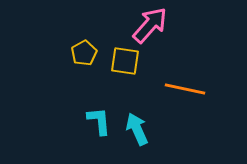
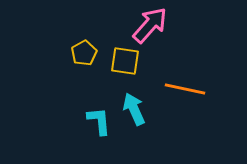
cyan arrow: moved 3 px left, 20 px up
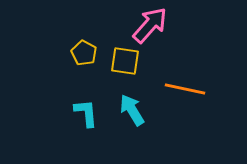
yellow pentagon: rotated 15 degrees counterclockwise
cyan arrow: moved 2 px left, 1 px down; rotated 8 degrees counterclockwise
cyan L-shape: moved 13 px left, 8 px up
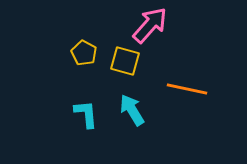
yellow square: rotated 8 degrees clockwise
orange line: moved 2 px right
cyan L-shape: moved 1 px down
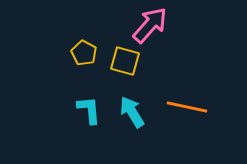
orange line: moved 18 px down
cyan arrow: moved 2 px down
cyan L-shape: moved 3 px right, 4 px up
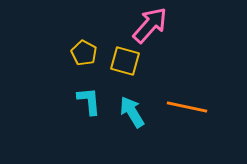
cyan L-shape: moved 9 px up
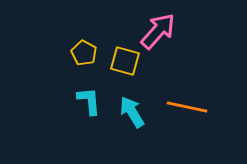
pink arrow: moved 8 px right, 6 px down
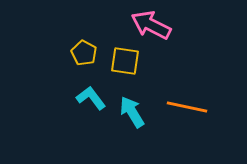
pink arrow: moved 7 px left, 6 px up; rotated 105 degrees counterclockwise
yellow square: rotated 8 degrees counterclockwise
cyan L-shape: moved 2 px right, 3 px up; rotated 32 degrees counterclockwise
